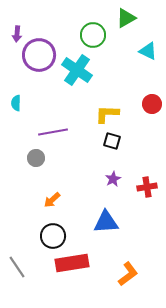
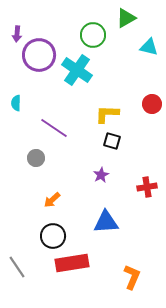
cyan triangle: moved 1 px right, 4 px up; rotated 12 degrees counterclockwise
purple line: moved 1 px right, 4 px up; rotated 44 degrees clockwise
purple star: moved 12 px left, 4 px up
orange L-shape: moved 4 px right, 3 px down; rotated 30 degrees counterclockwise
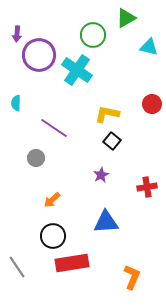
yellow L-shape: rotated 10 degrees clockwise
black square: rotated 24 degrees clockwise
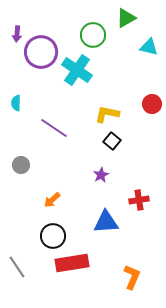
purple circle: moved 2 px right, 3 px up
gray circle: moved 15 px left, 7 px down
red cross: moved 8 px left, 13 px down
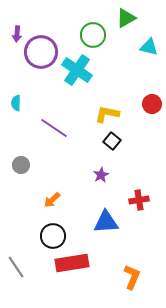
gray line: moved 1 px left
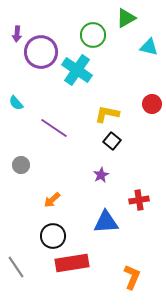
cyan semicircle: rotated 42 degrees counterclockwise
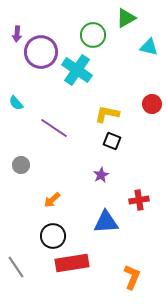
black square: rotated 18 degrees counterclockwise
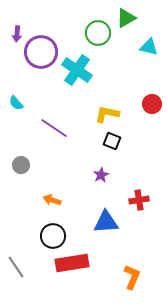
green circle: moved 5 px right, 2 px up
orange arrow: rotated 60 degrees clockwise
